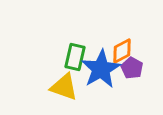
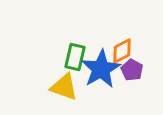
purple pentagon: moved 2 px down
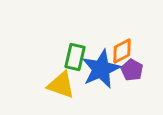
blue star: rotated 6 degrees clockwise
yellow triangle: moved 3 px left, 2 px up
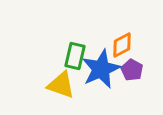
orange diamond: moved 6 px up
green rectangle: moved 1 px up
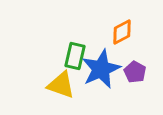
orange diamond: moved 13 px up
purple pentagon: moved 3 px right, 2 px down
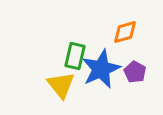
orange diamond: moved 3 px right; rotated 12 degrees clockwise
yellow triangle: rotated 32 degrees clockwise
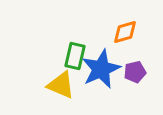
purple pentagon: rotated 30 degrees clockwise
yellow triangle: rotated 28 degrees counterclockwise
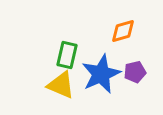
orange diamond: moved 2 px left, 1 px up
green rectangle: moved 8 px left, 1 px up
blue star: moved 5 px down
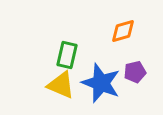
blue star: moved 9 px down; rotated 27 degrees counterclockwise
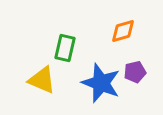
green rectangle: moved 2 px left, 7 px up
yellow triangle: moved 19 px left, 5 px up
